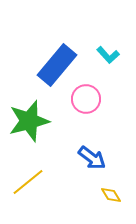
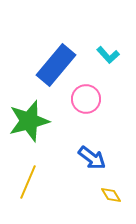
blue rectangle: moved 1 px left
yellow line: rotated 28 degrees counterclockwise
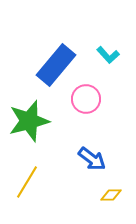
blue arrow: moved 1 px down
yellow line: moved 1 px left; rotated 8 degrees clockwise
yellow diamond: rotated 60 degrees counterclockwise
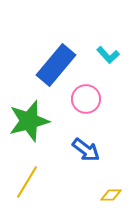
blue arrow: moved 6 px left, 9 px up
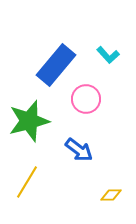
blue arrow: moved 7 px left
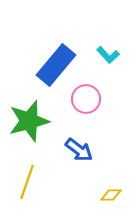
yellow line: rotated 12 degrees counterclockwise
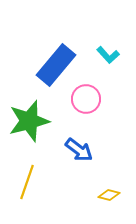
yellow diamond: moved 2 px left; rotated 15 degrees clockwise
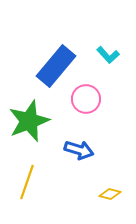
blue rectangle: moved 1 px down
green star: rotated 6 degrees counterclockwise
blue arrow: rotated 20 degrees counterclockwise
yellow diamond: moved 1 px right, 1 px up
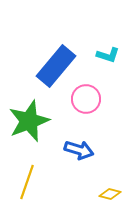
cyan L-shape: rotated 30 degrees counterclockwise
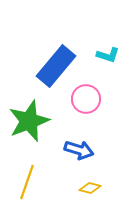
yellow diamond: moved 20 px left, 6 px up
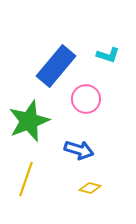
yellow line: moved 1 px left, 3 px up
